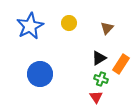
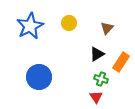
black triangle: moved 2 px left, 4 px up
orange rectangle: moved 2 px up
blue circle: moved 1 px left, 3 px down
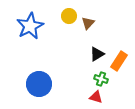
yellow circle: moved 7 px up
brown triangle: moved 19 px left, 5 px up
orange rectangle: moved 2 px left, 1 px up
blue circle: moved 7 px down
red triangle: rotated 40 degrees counterclockwise
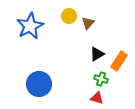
red triangle: moved 1 px right, 1 px down
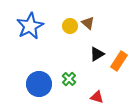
yellow circle: moved 1 px right, 10 px down
brown triangle: rotated 32 degrees counterclockwise
green cross: moved 32 px left; rotated 24 degrees clockwise
red triangle: moved 1 px up
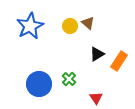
red triangle: moved 1 px left, 1 px down; rotated 40 degrees clockwise
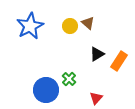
blue circle: moved 7 px right, 6 px down
red triangle: rotated 16 degrees clockwise
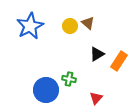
green cross: rotated 32 degrees counterclockwise
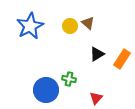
orange rectangle: moved 3 px right, 2 px up
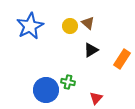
black triangle: moved 6 px left, 4 px up
green cross: moved 1 px left, 3 px down
